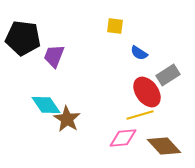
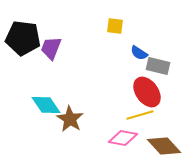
purple trapezoid: moved 3 px left, 8 px up
gray rectangle: moved 10 px left, 9 px up; rotated 45 degrees clockwise
brown star: moved 3 px right
pink diamond: rotated 16 degrees clockwise
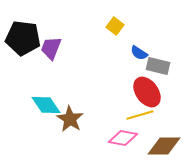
yellow square: rotated 30 degrees clockwise
brown diamond: rotated 48 degrees counterclockwise
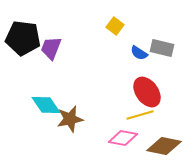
gray rectangle: moved 4 px right, 18 px up
brown star: rotated 28 degrees clockwise
brown diamond: rotated 12 degrees clockwise
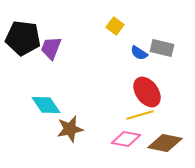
brown star: moved 10 px down
pink diamond: moved 3 px right, 1 px down
brown diamond: moved 1 px right, 3 px up
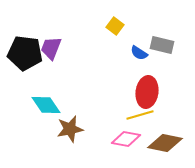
black pentagon: moved 2 px right, 15 px down
gray rectangle: moved 3 px up
red ellipse: rotated 44 degrees clockwise
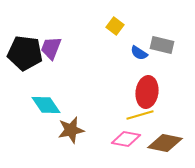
brown star: moved 1 px right, 1 px down
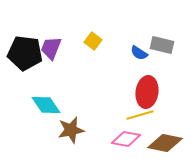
yellow square: moved 22 px left, 15 px down
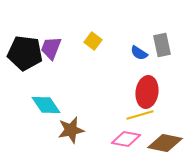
gray rectangle: rotated 65 degrees clockwise
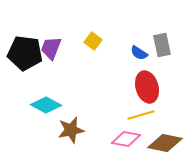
red ellipse: moved 5 px up; rotated 24 degrees counterclockwise
cyan diamond: rotated 28 degrees counterclockwise
yellow line: moved 1 px right
